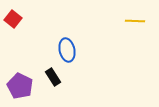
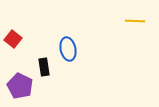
red square: moved 20 px down
blue ellipse: moved 1 px right, 1 px up
black rectangle: moved 9 px left, 10 px up; rotated 24 degrees clockwise
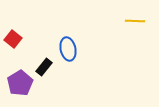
black rectangle: rotated 48 degrees clockwise
purple pentagon: moved 3 px up; rotated 15 degrees clockwise
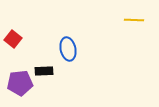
yellow line: moved 1 px left, 1 px up
black rectangle: moved 4 px down; rotated 48 degrees clockwise
purple pentagon: rotated 25 degrees clockwise
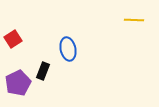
red square: rotated 18 degrees clockwise
black rectangle: moved 1 px left; rotated 66 degrees counterclockwise
purple pentagon: moved 2 px left; rotated 20 degrees counterclockwise
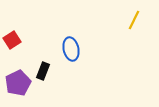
yellow line: rotated 66 degrees counterclockwise
red square: moved 1 px left, 1 px down
blue ellipse: moved 3 px right
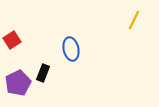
black rectangle: moved 2 px down
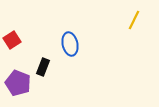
blue ellipse: moved 1 px left, 5 px up
black rectangle: moved 6 px up
purple pentagon: rotated 25 degrees counterclockwise
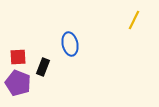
red square: moved 6 px right, 17 px down; rotated 30 degrees clockwise
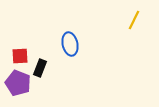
red square: moved 2 px right, 1 px up
black rectangle: moved 3 px left, 1 px down
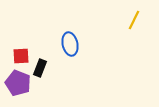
red square: moved 1 px right
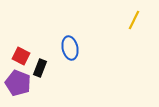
blue ellipse: moved 4 px down
red square: rotated 30 degrees clockwise
